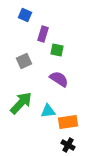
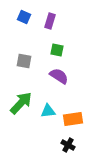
blue square: moved 1 px left, 2 px down
purple rectangle: moved 7 px right, 13 px up
gray square: rotated 35 degrees clockwise
purple semicircle: moved 3 px up
orange rectangle: moved 5 px right, 3 px up
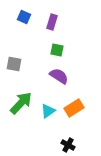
purple rectangle: moved 2 px right, 1 px down
gray square: moved 10 px left, 3 px down
cyan triangle: rotated 28 degrees counterclockwise
orange rectangle: moved 1 px right, 11 px up; rotated 24 degrees counterclockwise
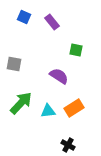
purple rectangle: rotated 56 degrees counterclockwise
green square: moved 19 px right
cyan triangle: rotated 28 degrees clockwise
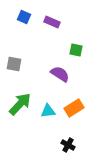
purple rectangle: rotated 28 degrees counterclockwise
purple semicircle: moved 1 px right, 2 px up
green arrow: moved 1 px left, 1 px down
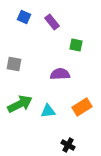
purple rectangle: rotated 28 degrees clockwise
green square: moved 5 px up
purple semicircle: rotated 36 degrees counterclockwise
green arrow: rotated 20 degrees clockwise
orange rectangle: moved 8 px right, 1 px up
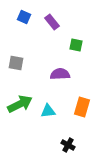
gray square: moved 2 px right, 1 px up
orange rectangle: rotated 42 degrees counterclockwise
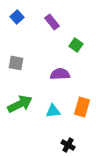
blue square: moved 7 px left; rotated 24 degrees clockwise
green square: rotated 24 degrees clockwise
cyan triangle: moved 5 px right
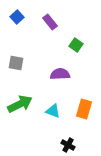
purple rectangle: moved 2 px left
orange rectangle: moved 2 px right, 2 px down
cyan triangle: rotated 28 degrees clockwise
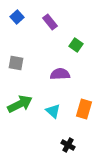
cyan triangle: rotated 21 degrees clockwise
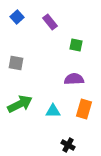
green square: rotated 24 degrees counterclockwise
purple semicircle: moved 14 px right, 5 px down
cyan triangle: rotated 42 degrees counterclockwise
